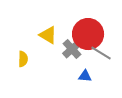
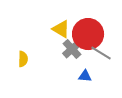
yellow triangle: moved 13 px right, 6 px up
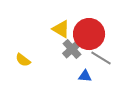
red circle: moved 1 px right
gray line: moved 5 px down
yellow semicircle: moved 1 px down; rotated 126 degrees clockwise
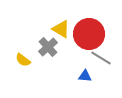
gray cross: moved 24 px left, 2 px up
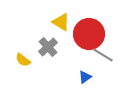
yellow triangle: moved 7 px up
gray line: moved 2 px right, 3 px up
blue triangle: moved 1 px down; rotated 40 degrees counterclockwise
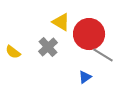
yellow semicircle: moved 10 px left, 8 px up
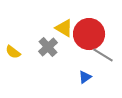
yellow triangle: moved 3 px right, 6 px down
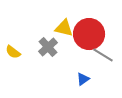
yellow triangle: rotated 18 degrees counterclockwise
blue triangle: moved 2 px left, 2 px down
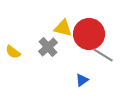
yellow triangle: moved 1 px left
blue triangle: moved 1 px left, 1 px down
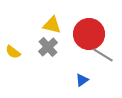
yellow triangle: moved 11 px left, 3 px up
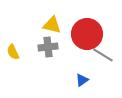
red circle: moved 2 px left
gray cross: rotated 36 degrees clockwise
yellow semicircle: rotated 28 degrees clockwise
